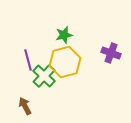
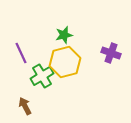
purple line: moved 7 px left, 7 px up; rotated 10 degrees counterclockwise
green cross: moved 2 px left; rotated 15 degrees clockwise
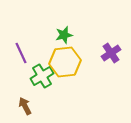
purple cross: rotated 36 degrees clockwise
yellow hexagon: rotated 8 degrees clockwise
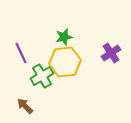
green star: moved 2 px down
brown arrow: rotated 18 degrees counterclockwise
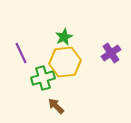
green star: rotated 12 degrees counterclockwise
green cross: moved 1 px right, 2 px down; rotated 15 degrees clockwise
brown arrow: moved 31 px right
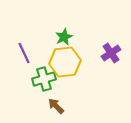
purple line: moved 3 px right
green cross: moved 1 px right, 1 px down
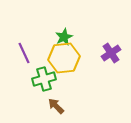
yellow hexagon: moved 1 px left, 4 px up
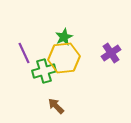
green cross: moved 8 px up
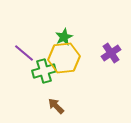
purple line: rotated 25 degrees counterclockwise
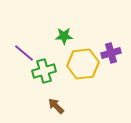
green star: moved 1 px up; rotated 24 degrees clockwise
purple cross: rotated 18 degrees clockwise
yellow hexagon: moved 19 px right, 6 px down
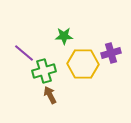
yellow hexagon: rotated 8 degrees clockwise
brown arrow: moved 6 px left, 11 px up; rotated 18 degrees clockwise
